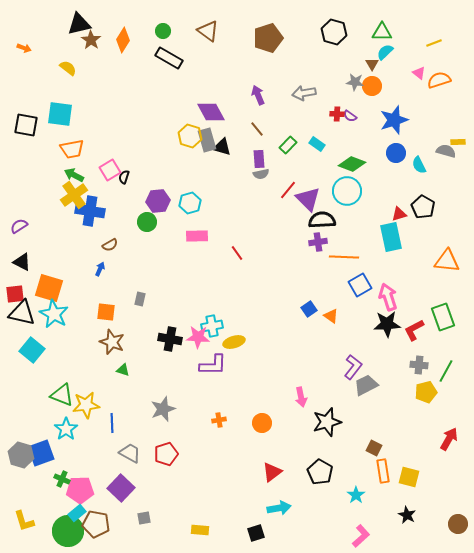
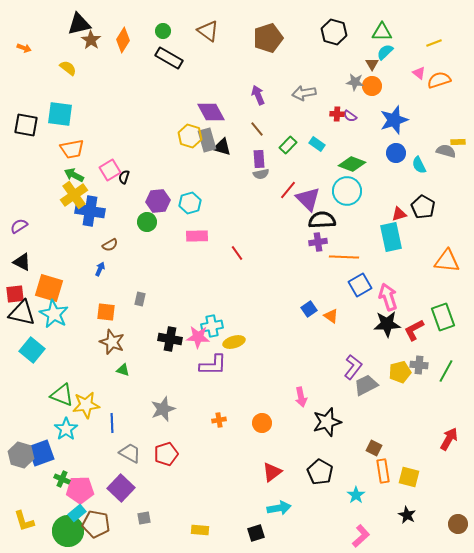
yellow pentagon at (426, 392): moved 26 px left, 20 px up
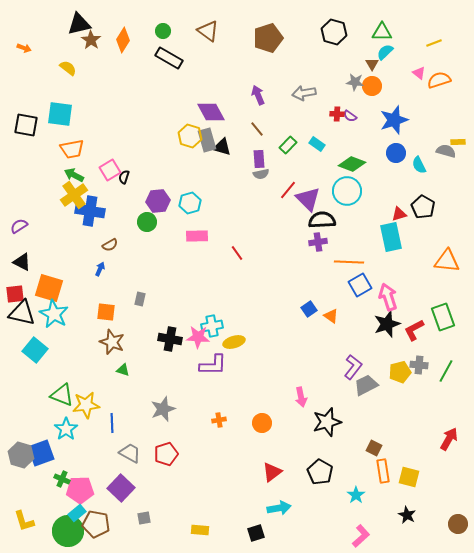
orange line at (344, 257): moved 5 px right, 5 px down
black star at (387, 324): rotated 16 degrees counterclockwise
cyan square at (32, 350): moved 3 px right
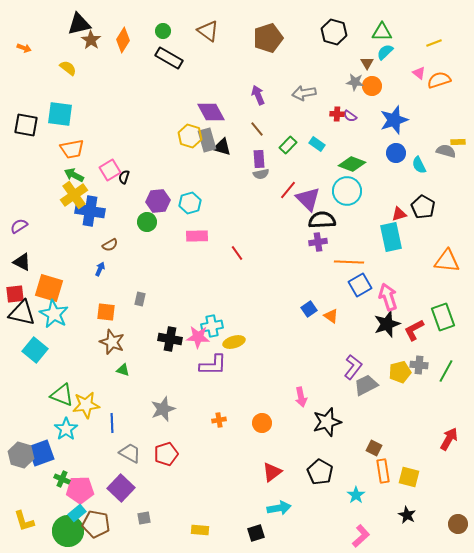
brown triangle at (372, 64): moved 5 px left, 1 px up
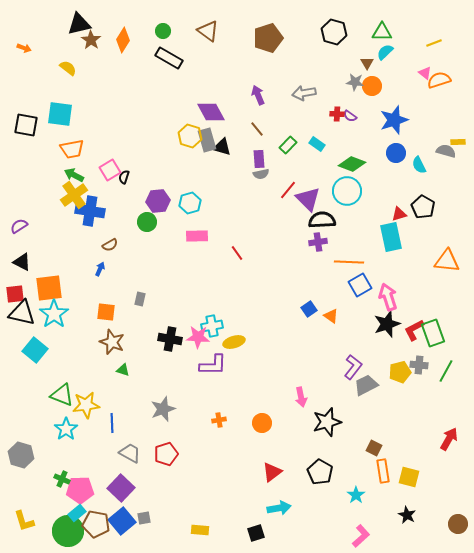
pink triangle at (419, 73): moved 6 px right
orange square at (49, 288): rotated 24 degrees counterclockwise
cyan star at (54, 314): rotated 8 degrees clockwise
green rectangle at (443, 317): moved 10 px left, 16 px down
blue square at (41, 453): moved 81 px right, 68 px down; rotated 20 degrees counterclockwise
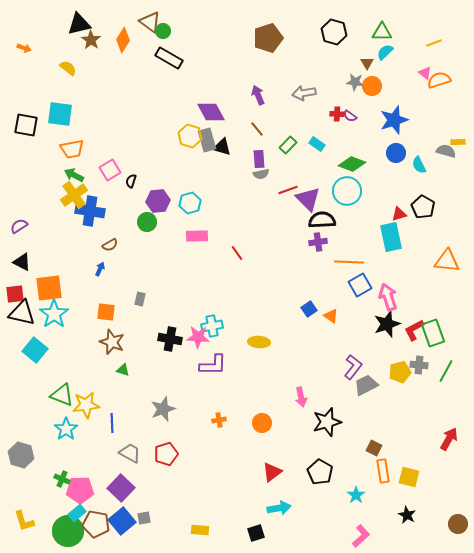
brown triangle at (208, 31): moved 58 px left, 9 px up
black semicircle at (124, 177): moved 7 px right, 4 px down
red line at (288, 190): rotated 30 degrees clockwise
yellow ellipse at (234, 342): moved 25 px right; rotated 20 degrees clockwise
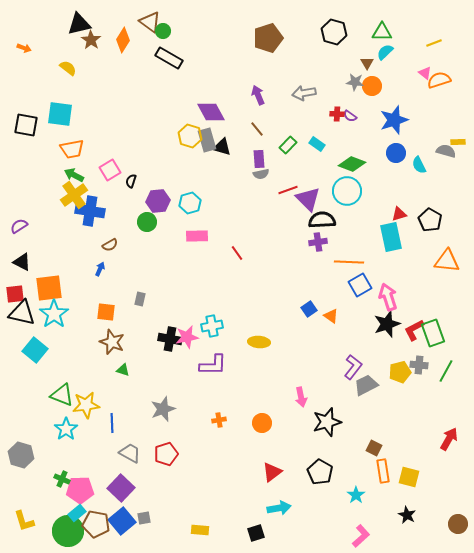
black pentagon at (423, 207): moved 7 px right, 13 px down
pink star at (198, 337): moved 11 px left; rotated 15 degrees counterclockwise
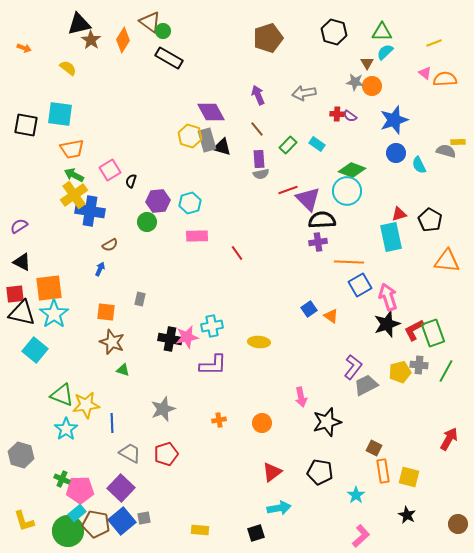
orange semicircle at (439, 80): moved 6 px right, 1 px up; rotated 15 degrees clockwise
green diamond at (352, 164): moved 6 px down
black pentagon at (320, 472): rotated 20 degrees counterclockwise
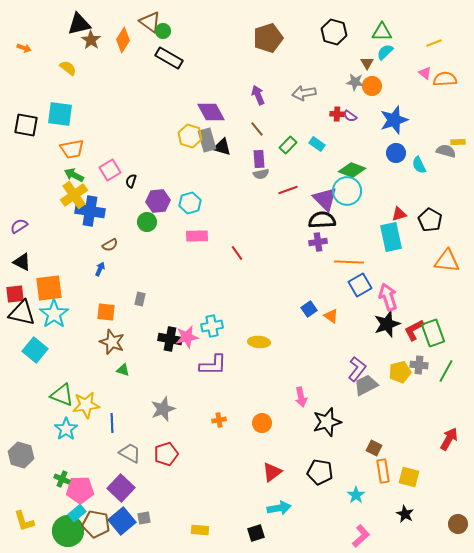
purple triangle at (308, 199): moved 17 px right
purple L-shape at (353, 367): moved 4 px right, 2 px down
black star at (407, 515): moved 2 px left, 1 px up
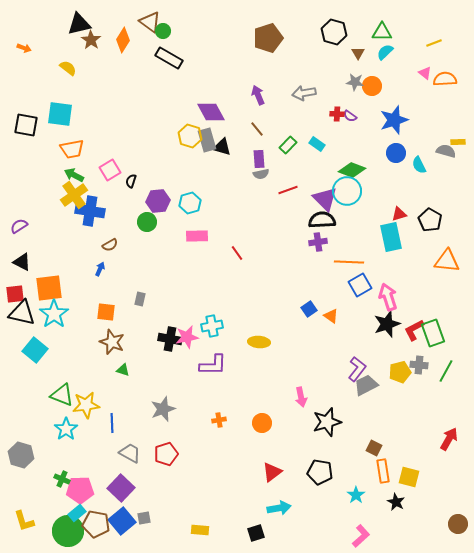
brown triangle at (367, 63): moved 9 px left, 10 px up
black star at (405, 514): moved 9 px left, 12 px up
